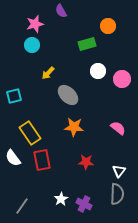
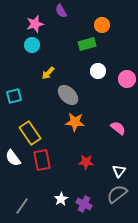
orange circle: moved 6 px left, 1 px up
pink circle: moved 5 px right
orange star: moved 1 px right, 5 px up
gray semicircle: rotated 130 degrees counterclockwise
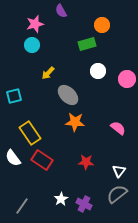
red rectangle: rotated 45 degrees counterclockwise
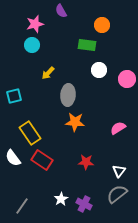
green rectangle: moved 1 px down; rotated 24 degrees clockwise
white circle: moved 1 px right, 1 px up
gray ellipse: rotated 50 degrees clockwise
pink semicircle: rotated 70 degrees counterclockwise
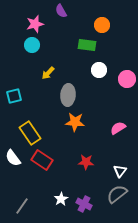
white triangle: moved 1 px right
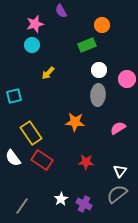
green rectangle: rotated 30 degrees counterclockwise
gray ellipse: moved 30 px right
yellow rectangle: moved 1 px right
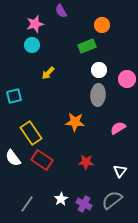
green rectangle: moved 1 px down
gray semicircle: moved 5 px left, 6 px down
gray line: moved 5 px right, 2 px up
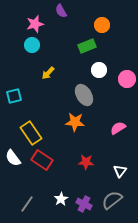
gray ellipse: moved 14 px left; rotated 35 degrees counterclockwise
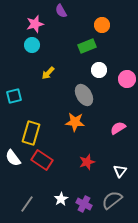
yellow rectangle: rotated 50 degrees clockwise
red star: moved 1 px right; rotated 21 degrees counterclockwise
